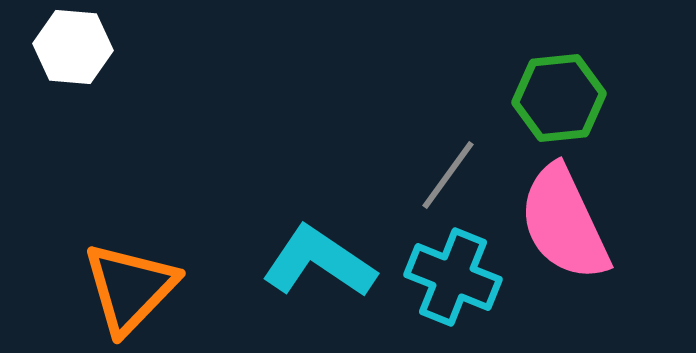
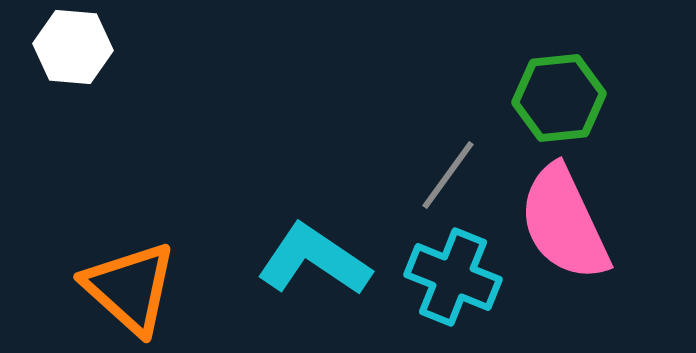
cyan L-shape: moved 5 px left, 2 px up
orange triangle: rotated 32 degrees counterclockwise
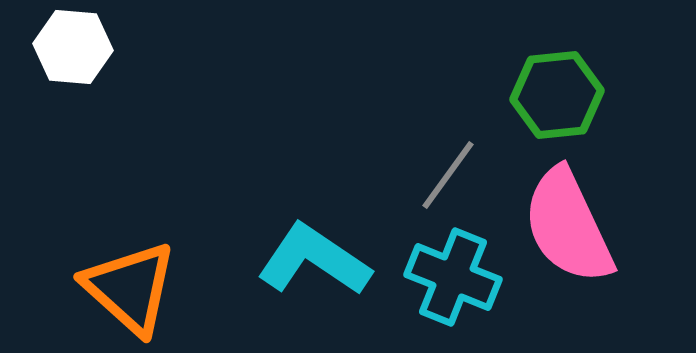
green hexagon: moved 2 px left, 3 px up
pink semicircle: moved 4 px right, 3 px down
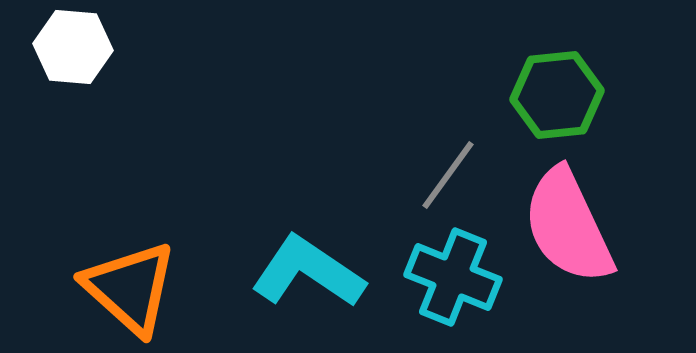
cyan L-shape: moved 6 px left, 12 px down
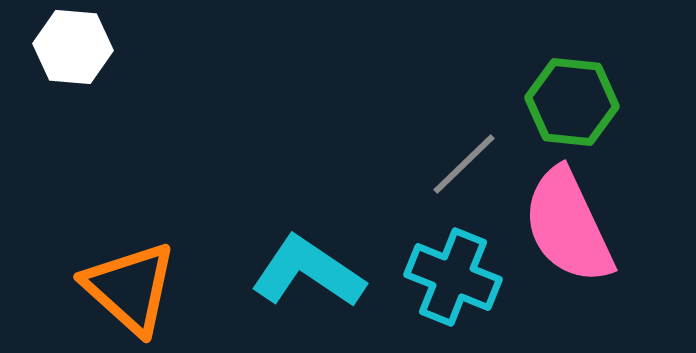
green hexagon: moved 15 px right, 7 px down; rotated 12 degrees clockwise
gray line: moved 16 px right, 11 px up; rotated 10 degrees clockwise
